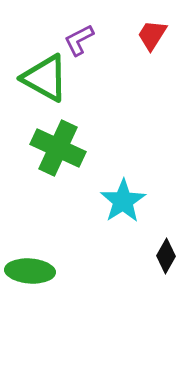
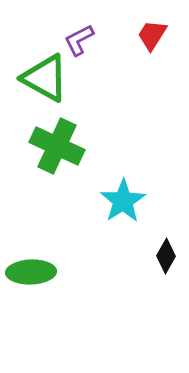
green cross: moved 1 px left, 2 px up
green ellipse: moved 1 px right, 1 px down; rotated 6 degrees counterclockwise
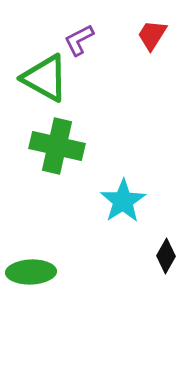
green cross: rotated 12 degrees counterclockwise
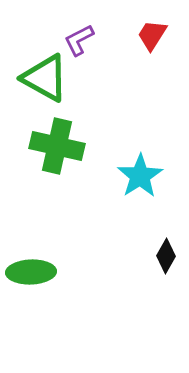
cyan star: moved 17 px right, 25 px up
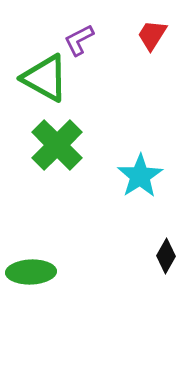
green cross: moved 1 px up; rotated 32 degrees clockwise
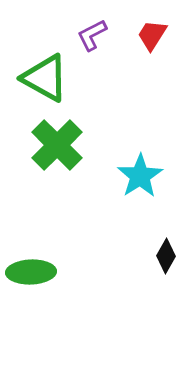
purple L-shape: moved 13 px right, 5 px up
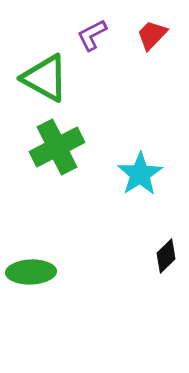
red trapezoid: rotated 12 degrees clockwise
green cross: moved 2 px down; rotated 18 degrees clockwise
cyan star: moved 2 px up
black diamond: rotated 16 degrees clockwise
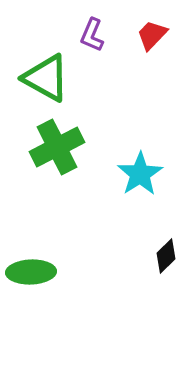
purple L-shape: rotated 40 degrees counterclockwise
green triangle: moved 1 px right
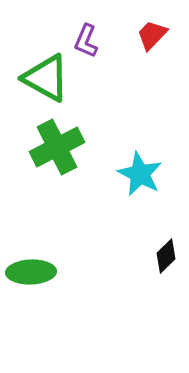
purple L-shape: moved 6 px left, 6 px down
cyan star: rotated 12 degrees counterclockwise
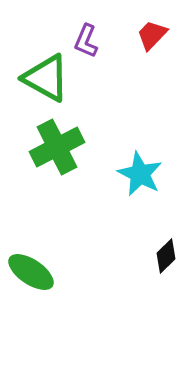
green ellipse: rotated 36 degrees clockwise
